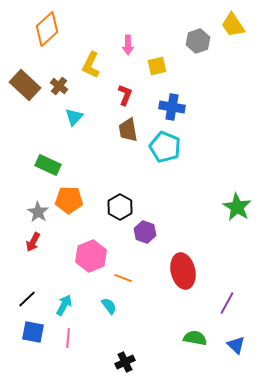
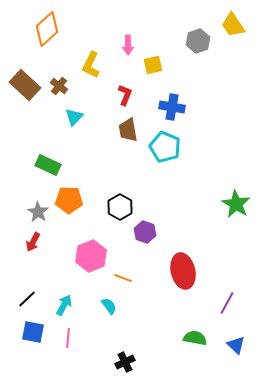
yellow square: moved 4 px left, 1 px up
green star: moved 1 px left, 3 px up
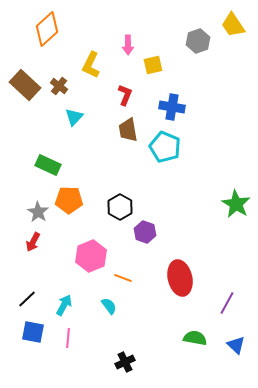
red ellipse: moved 3 px left, 7 px down
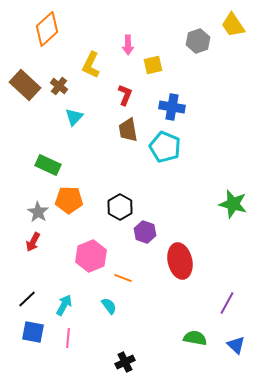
green star: moved 3 px left; rotated 16 degrees counterclockwise
red ellipse: moved 17 px up
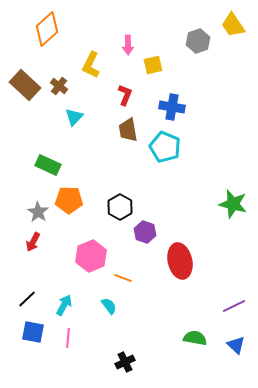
purple line: moved 7 px right, 3 px down; rotated 35 degrees clockwise
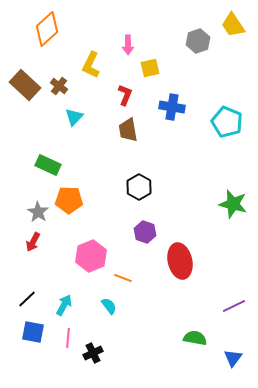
yellow square: moved 3 px left, 3 px down
cyan pentagon: moved 62 px right, 25 px up
black hexagon: moved 19 px right, 20 px up
blue triangle: moved 3 px left, 13 px down; rotated 24 degrees clockwise
black cross: moved 32 px left, 9 px up
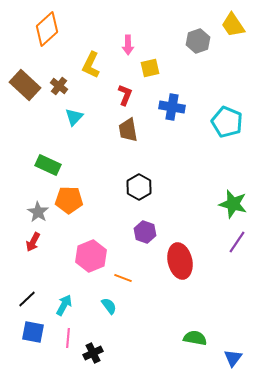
purple line: moved 3 px right, 64 px up; rotated 30 degrees counterclockwise
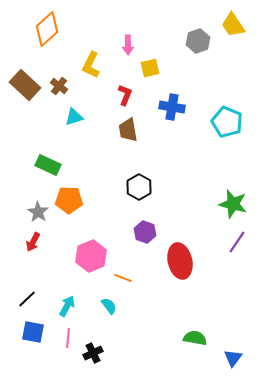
cyan triangle: rotated 30 degrees clockwise
cyan arrow: moved 3 px right, 1 px down
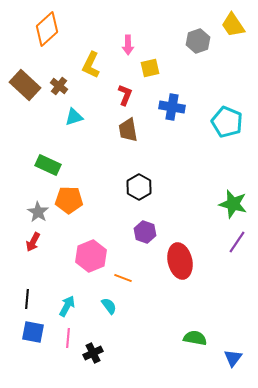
black line: rotated 42 degrees counterclockwise
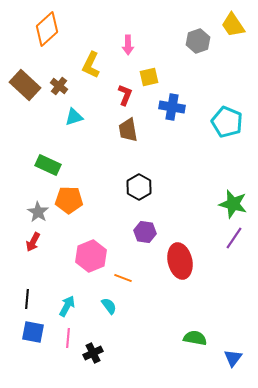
yellow square: moved 1 px left, 9 px down
purple hexagon: rotated 10 degrees counterclockwise
purple line: moved 3 px left, 4 px up
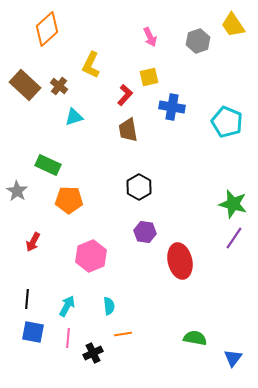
pink arrow: moved 22 px right, 8 px up; rotated 24 degrees counterclockwise
red L-shape: rotated 20 degrees clockwise
gray star: moved 21 px left, 21 px up
orange line: moved 56 px down; rotated 30 degrees counterclockwise
cyan semicircle: rotated 30 degrees clockwise
